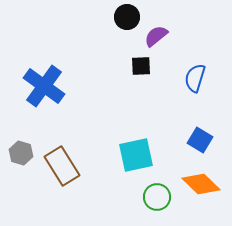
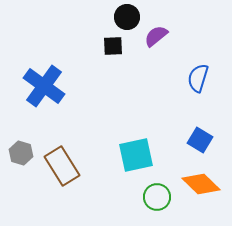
black square: moved 28 px left, 20 px up
blue semicircle: moved 3 px right
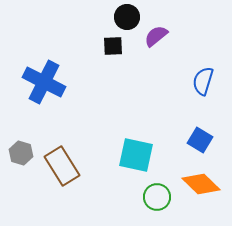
blue semicircle: moved 5 px right, 3 px down
blue cross: moved 4 px up; rotated 9 degrees counterclockwise
cyan square: rotated 24 degrees clockwise
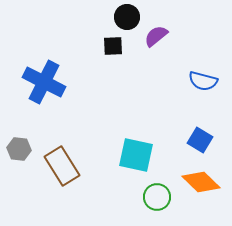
blue semicircle: rotated 92 degrees counterclockwise
gray hexagon: moved 2 px left, 4 px up; rotated 10 degrees counterclockwise
orange diamond: moved 2 px up
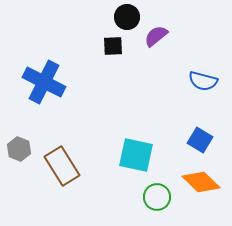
gray hexagon: rotated 15 degrees clockwise
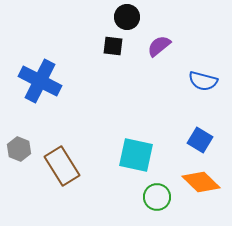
purple semicircle: moved 3 px right, 10 px down
black square: rotated 10 degrees clockwise
blue cross: moved 4 px left, 1 px up
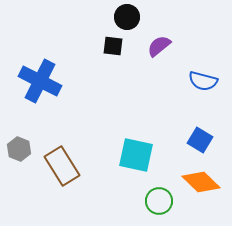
green circle: moved 2 px right, 4 px down
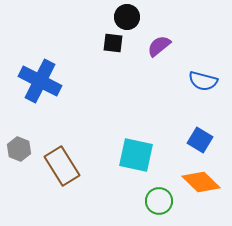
black square: moved 3 px up
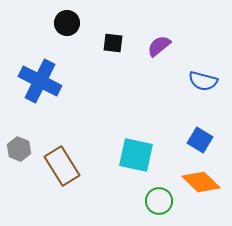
black circle: moved 60 px left, 6 px down
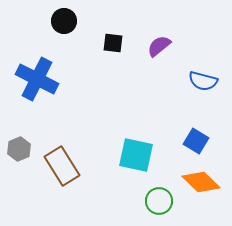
black circle: moved 3 px left, 2 px up
blue cross: moved 3 px left, 2 px up
blue square: moved 4 px left, 1 px down
gray hexagon: rotated 15 degrees clockwise
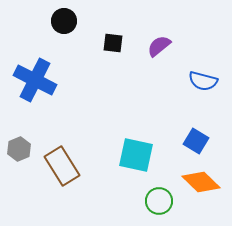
blue cross: moved 2 px left, 1 px down
